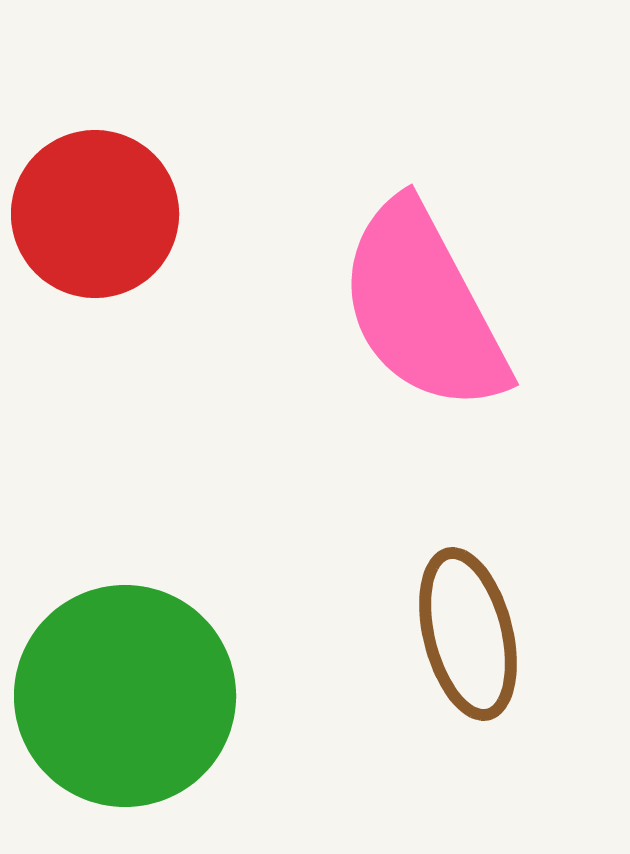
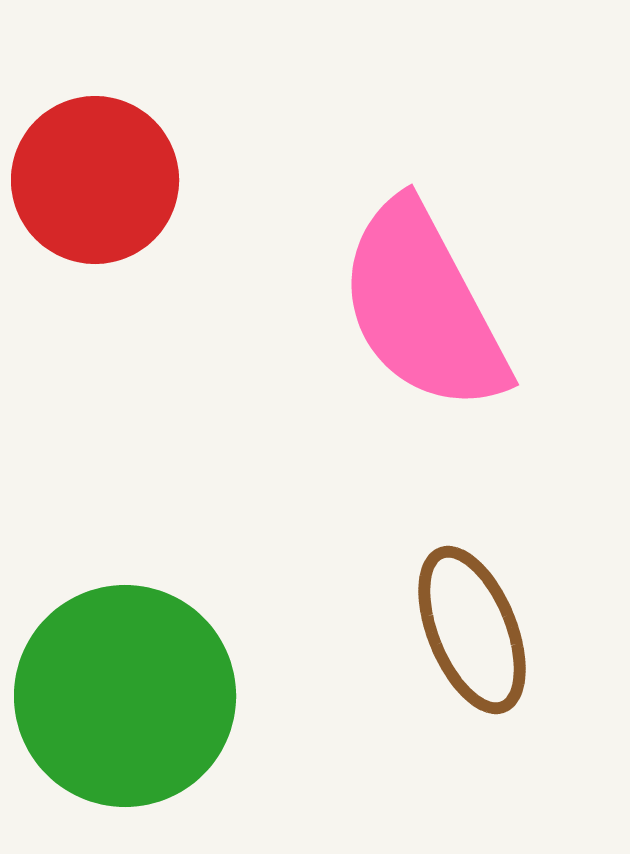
red circle: moved 34 px up
brown ellipse: moved 4 px right, 4 px up; rotated 8 degrees counterclockwise
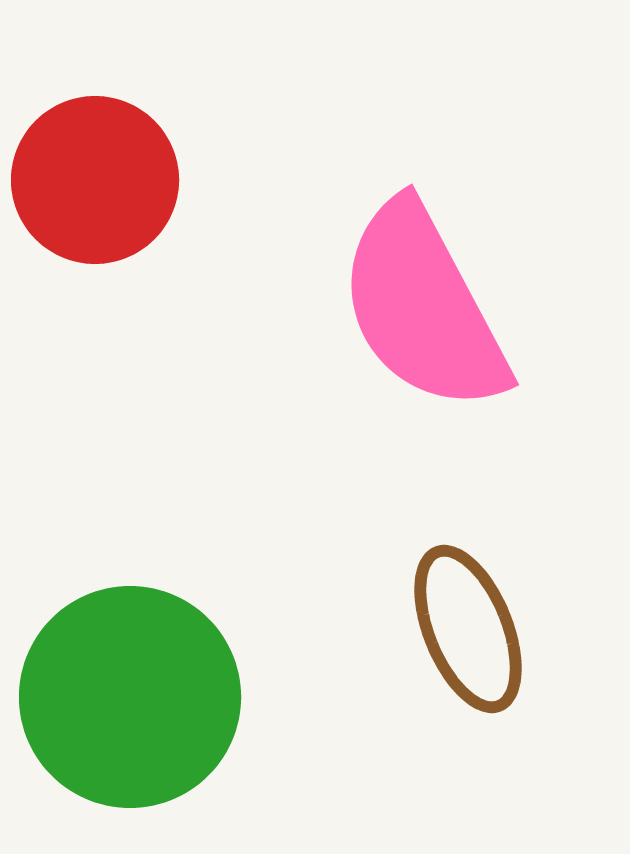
brown ellipse: moved 4 px left, 1 px up
green circle: moved 5 px right, 1 px down
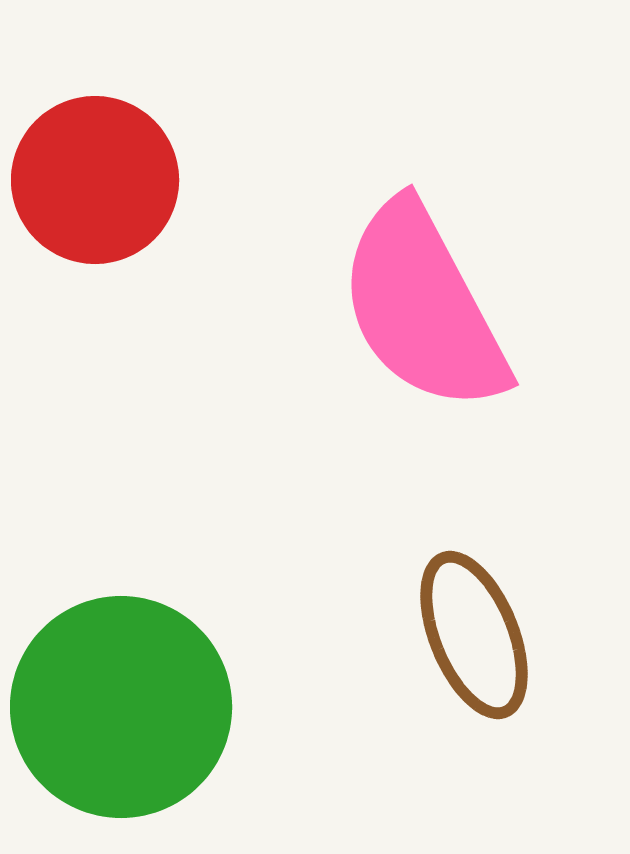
brown ellipse: moved 6 px right, 6 px down
green circle: moved 9 px left, 10 px down
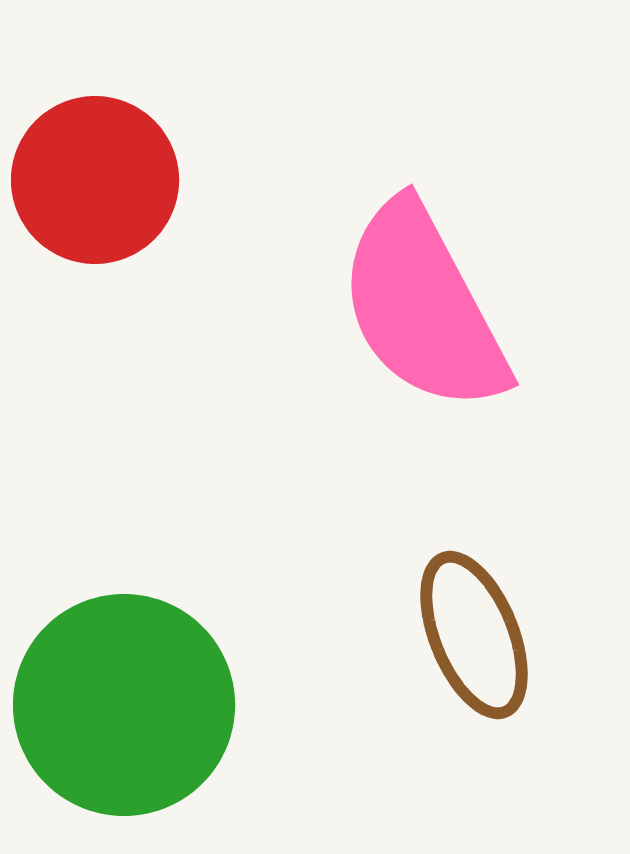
green circle: moved 3 px right, 2 px up
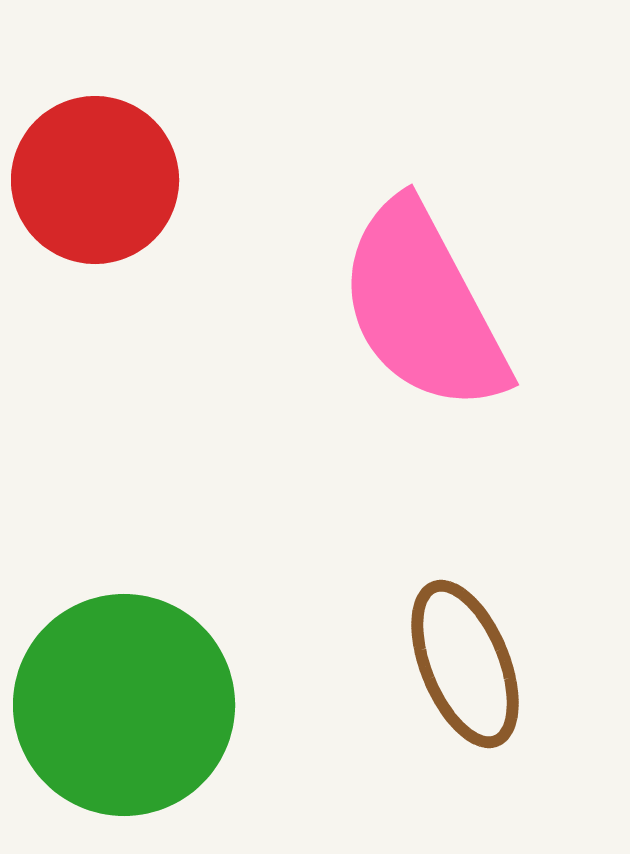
brown ellipse: moved 9 px left, 29 px down
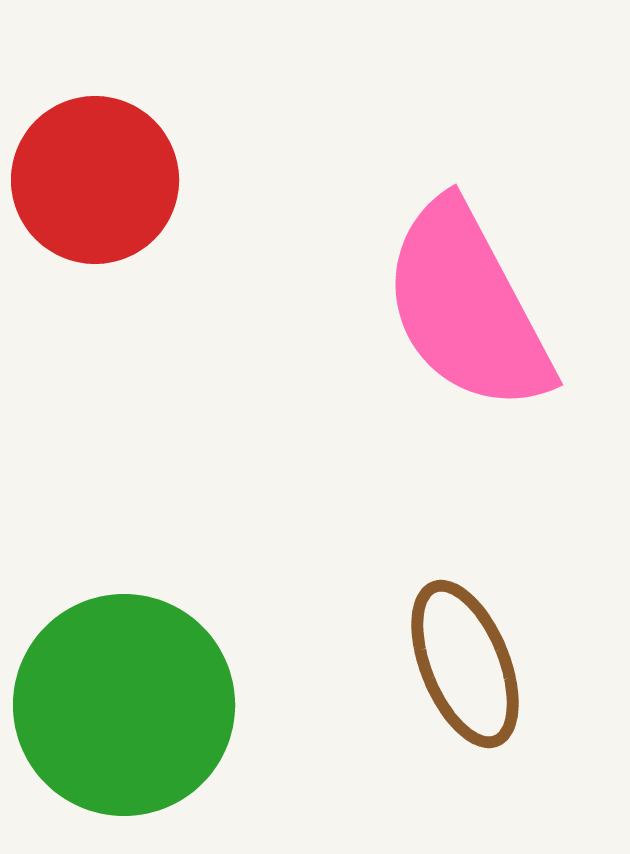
pink semicircle: moved 44 px right
